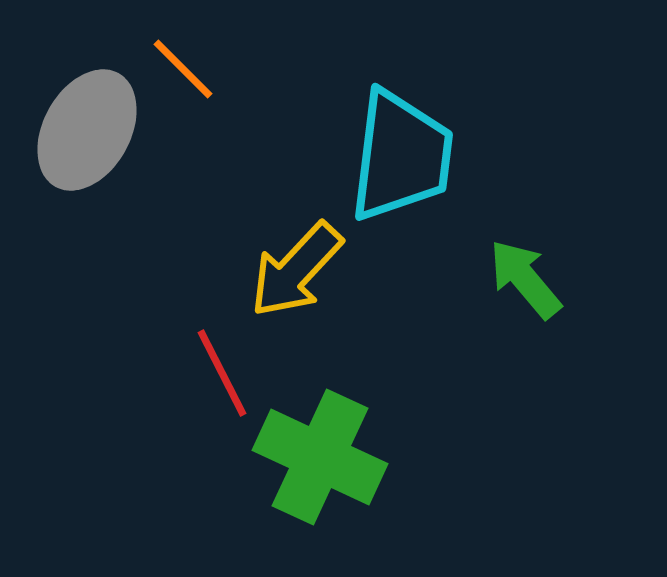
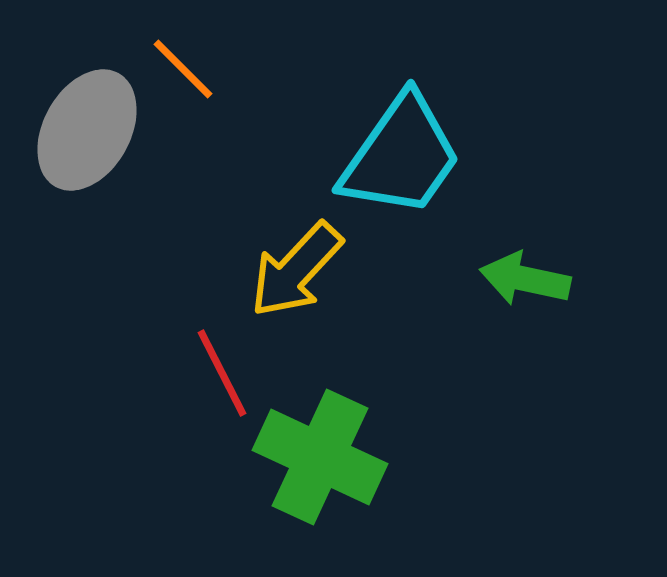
cyan trapezoid: rotated 28 degrees clockwise
green arrow: rotated 38 degrees counterclockwise
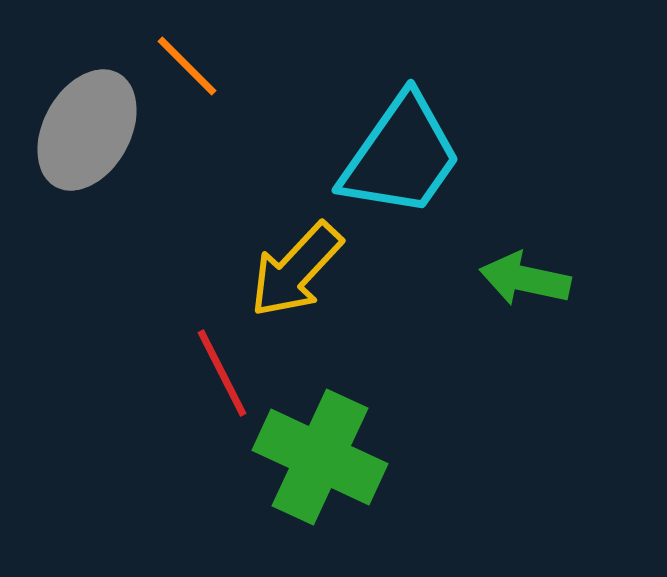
orange line: moved 4 px right, 3 px up
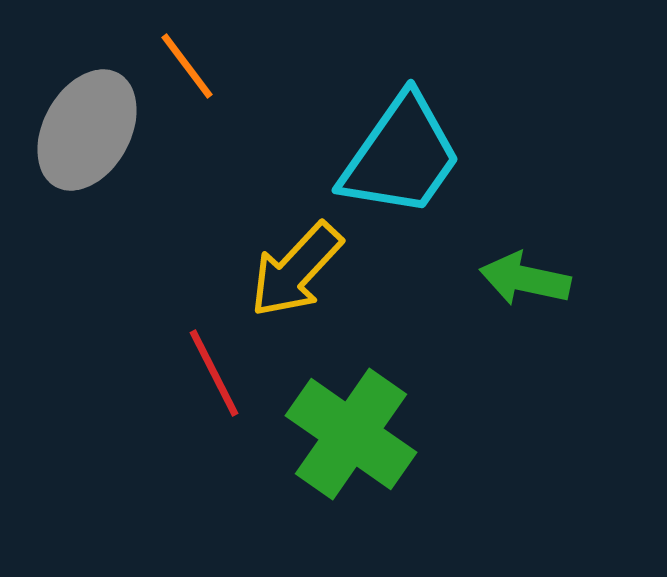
orange line: rotated 8 degrees clockwise
red line: moved 8 px left
green cross: moved 31 px right, 23 px up; rotated 10 degrees clockwise
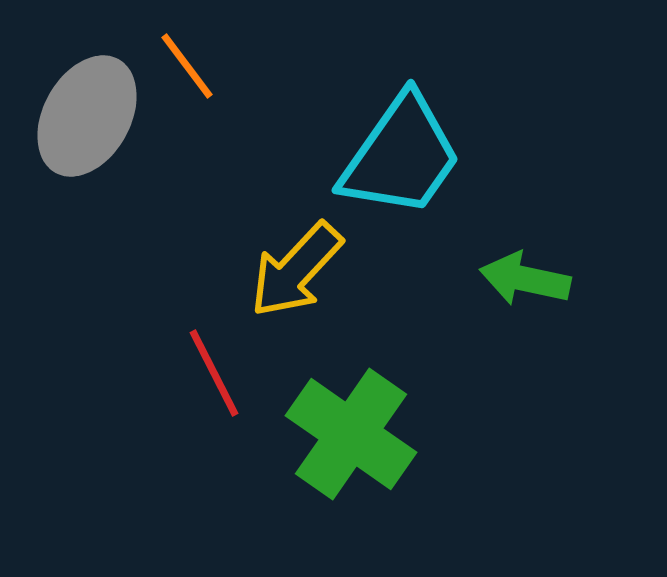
gray ellipse: moved 14 px up
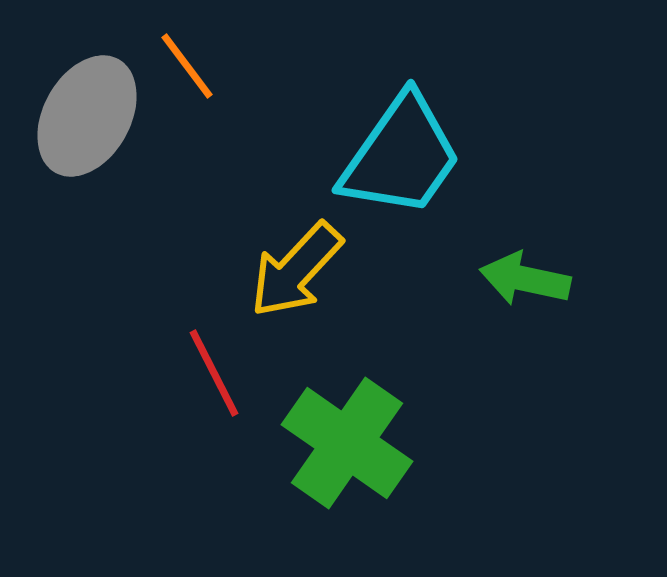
green cross: moved 4 px left, 9 px down
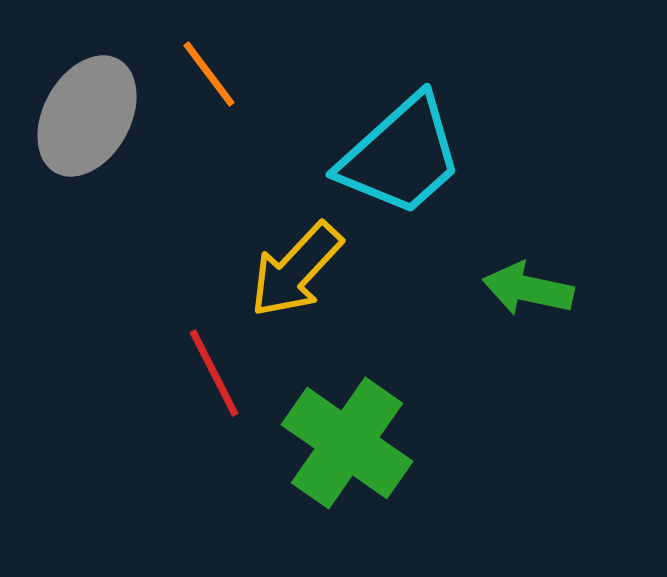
orange line: moved 22 px right, 8 px down
cyan trapezoid: rotated 13 degrees clockwise
green arrow: moved 3 px right, 10 px down
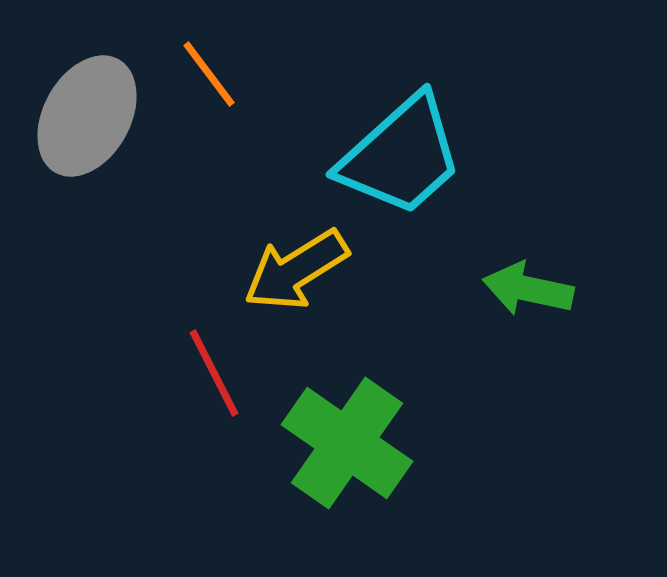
yellow arrow: rotated 15 degrees clockwise
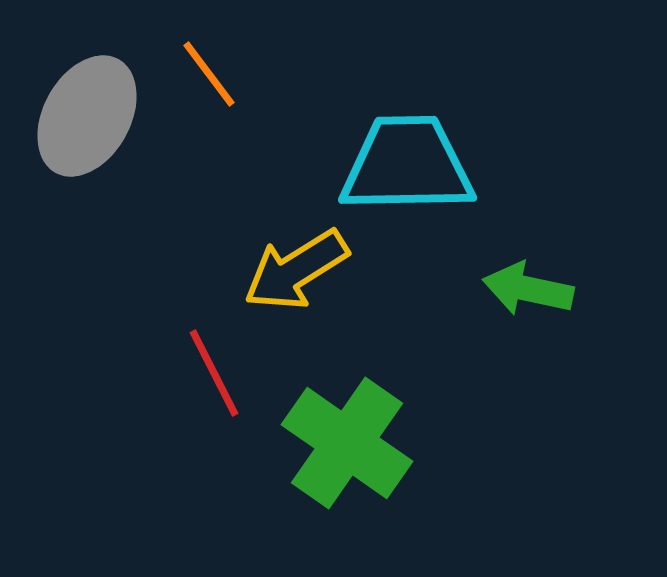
cyan trapezoid: moved 6 px right, 9 px down; rotated 139 degrees counterclockwise
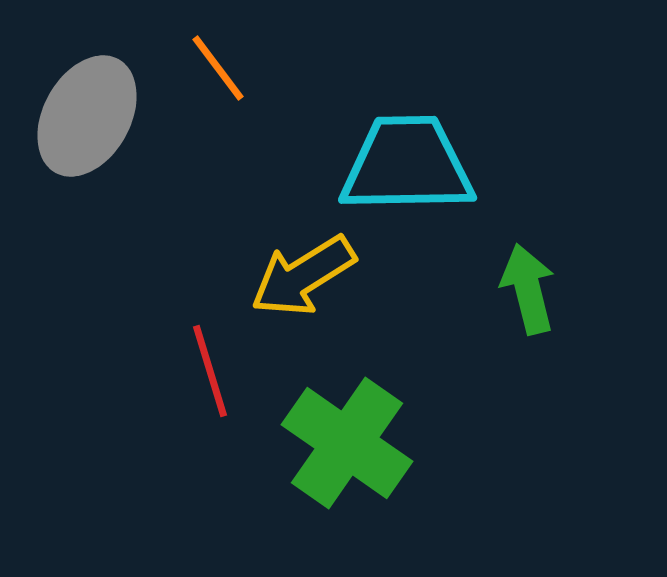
orange line: moved 9 px right, 6 px up
yellow arrow: moved 7 px right, 6 px down
green arrow: rotated 64 degrees clockwise
red line: moved 4 px left, 2 px up; rotated 10 degrees clockwise
